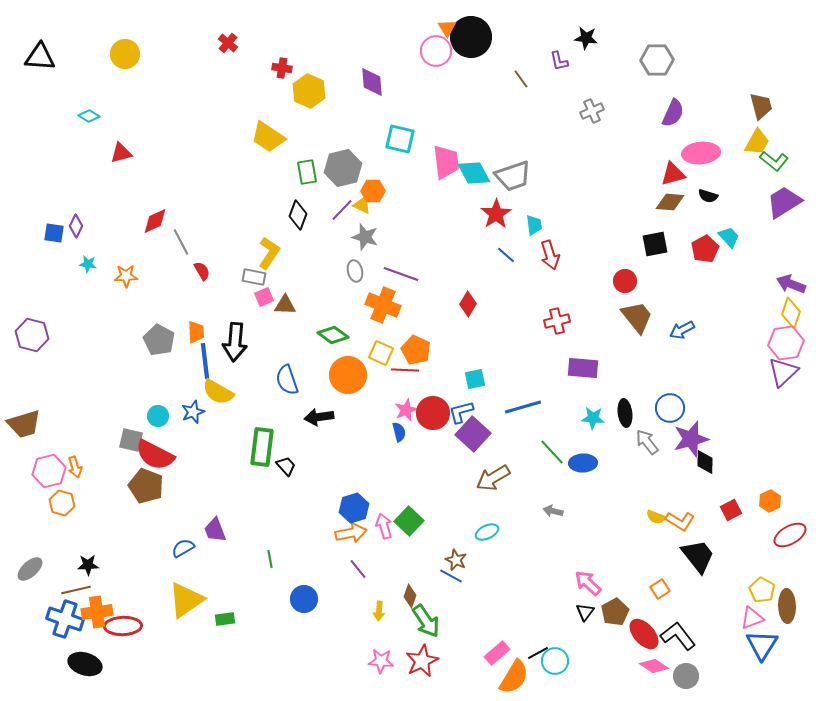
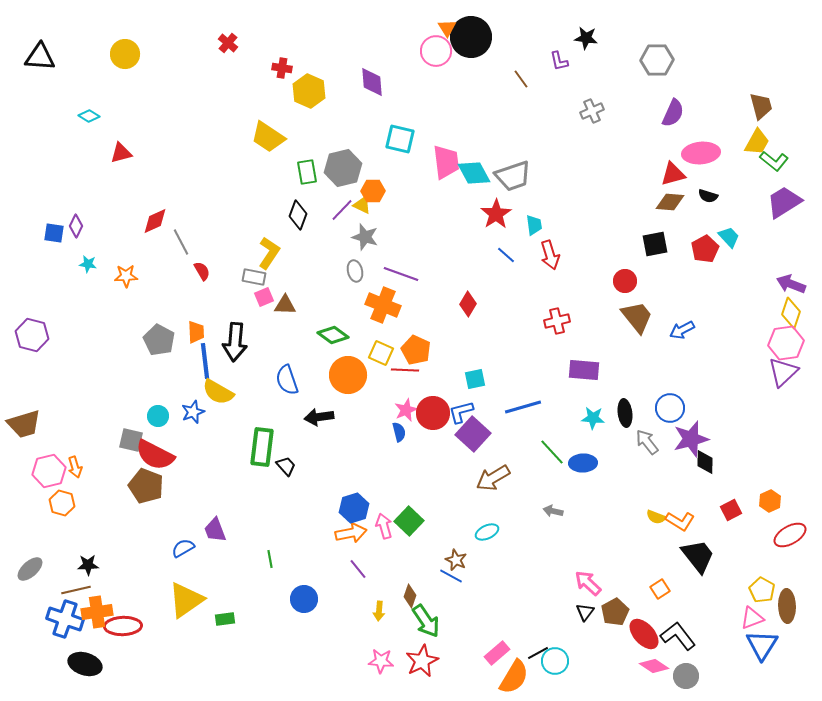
purple rectangle at (583, 368): moved 1 px right, 2 px down
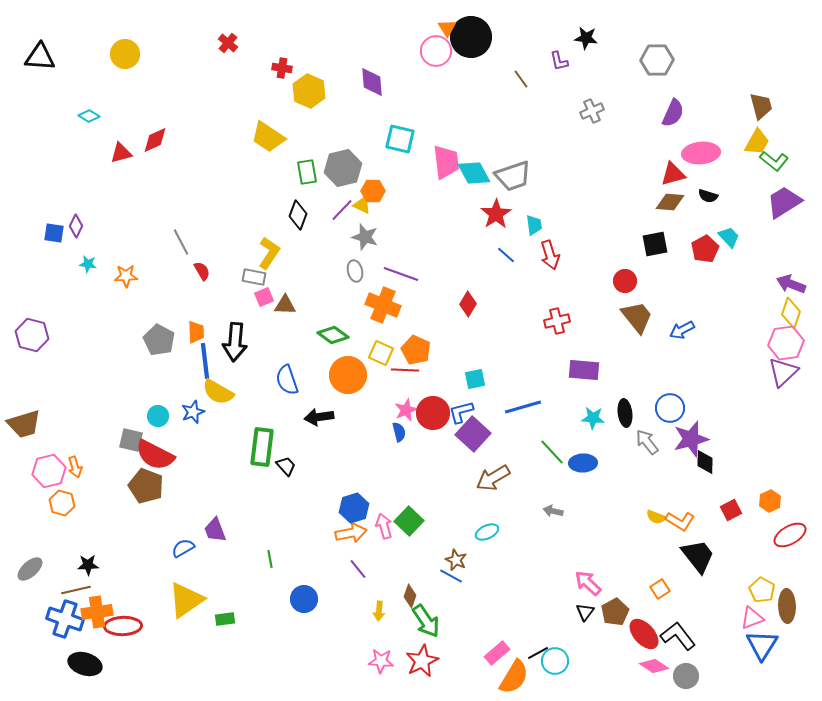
red diamond at (155, 221): moved 81 px up
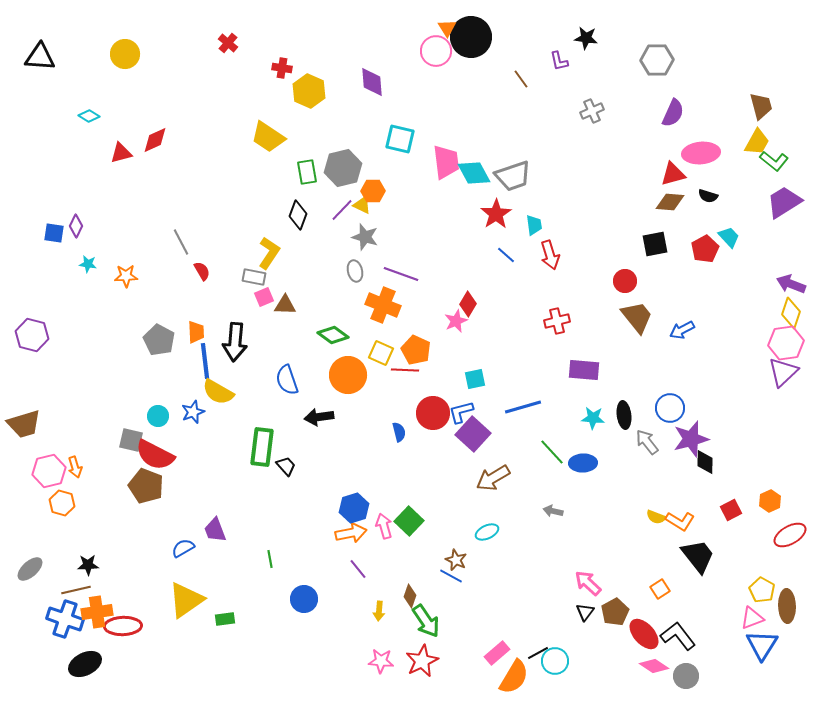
pink star at (406, 410): moved 50 px right, 89 px up
black ellipse at (625, 413): moved 1 px left, 2 px down
black ellipse at (85, 664): rotated 44 degrees counterclockwise
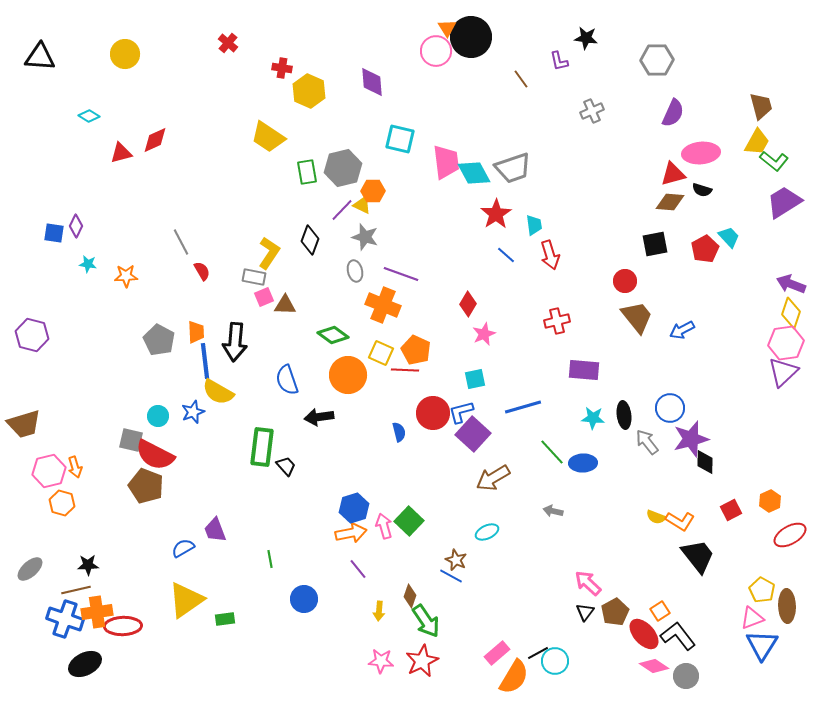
gray trapezoid at (513, 176): moved 8 px up
black semicircle at (708, 196): moved 6 px left, 6 px up
black diamond at (298, 215): moved 12 px right, 25 px down
pink star at (456, 321): moved 28 px right, 13 px down
orange square at (660, 589): moved 22 px down
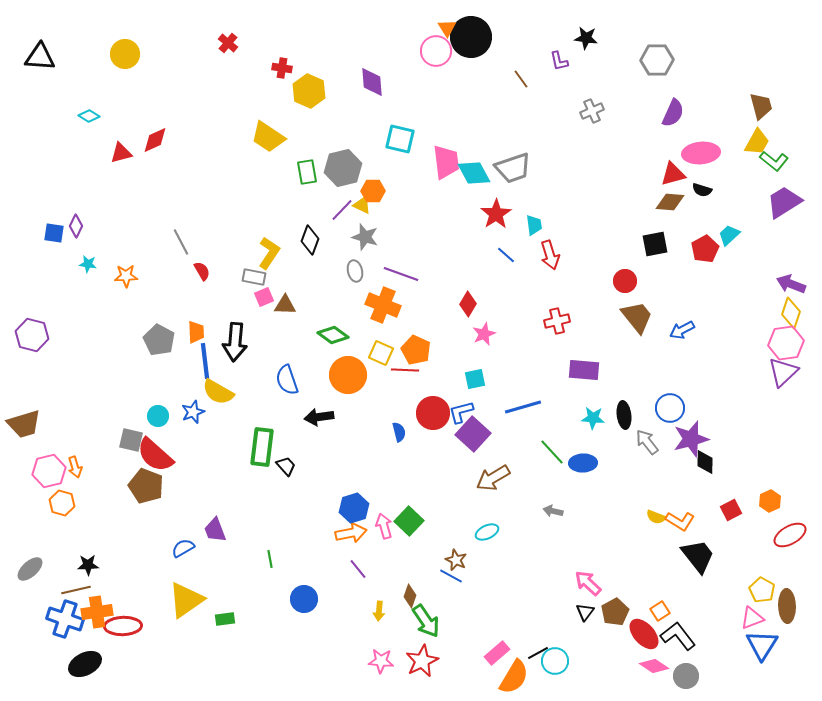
cyan trapezoid at (729, 237): moved 2 px up; rotated 90 degrees counterclockwise
red semicircle at (155, 455): rotated 15 degrees clockwise
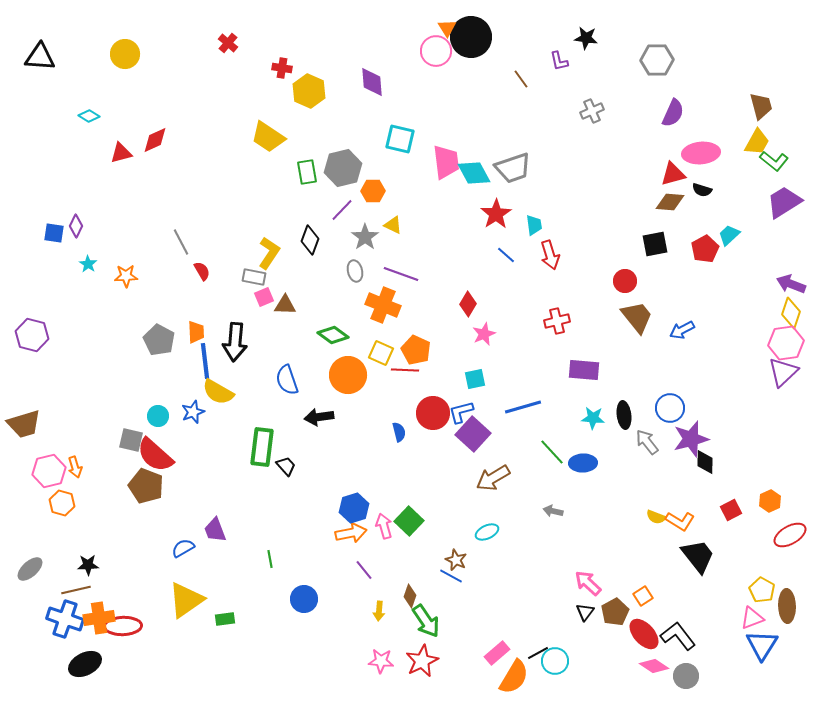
yellow triangle at (362, 205): moved 31 px right, 20 px down
gray star at (365, 237): rotated 20 degrees clockwise
cyan star at (88, 264): rotated 24 degrees clockwise
purple line at (358, 569): moved 6 px right, 1 px down
orange square at (660, 611): moved 17 px left, 15 px up
orange cross at (97, 612): moved 2 px right, 6 px down
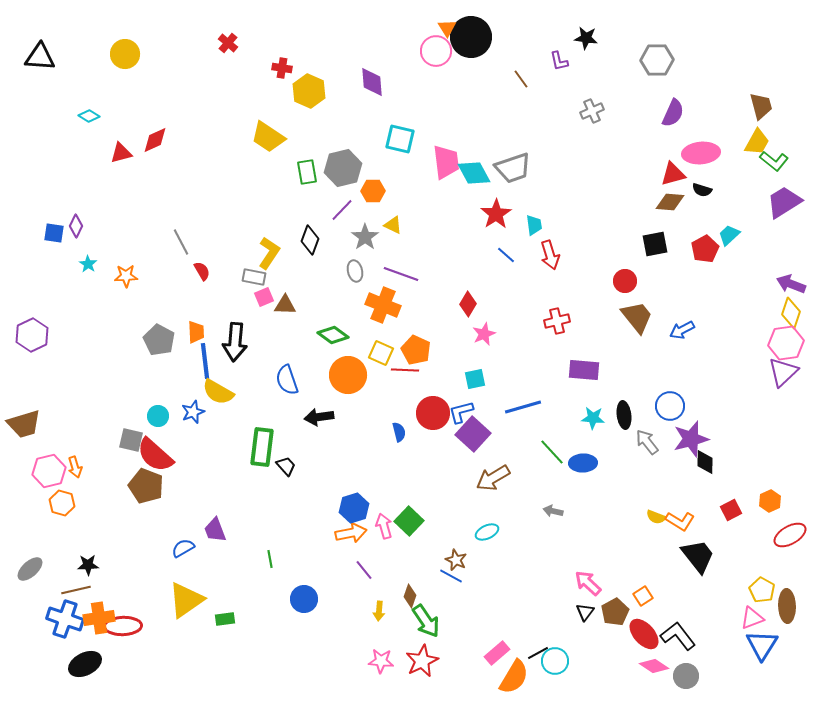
purple hexagon at (32, 335): rotated 20 degrees clockwise
blue circle at (670, 408): moved 2 px up
